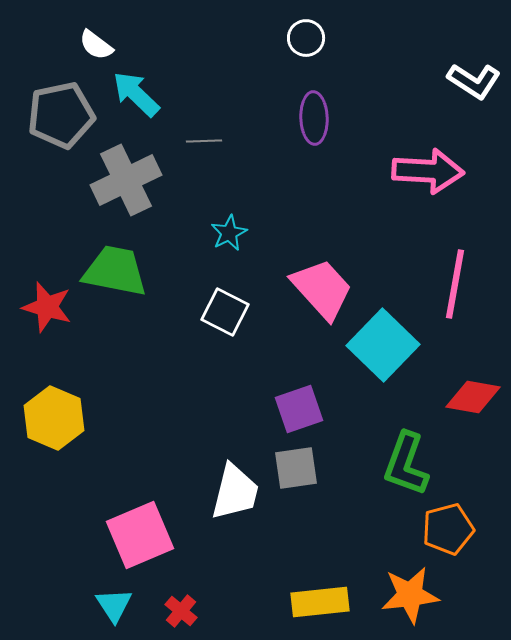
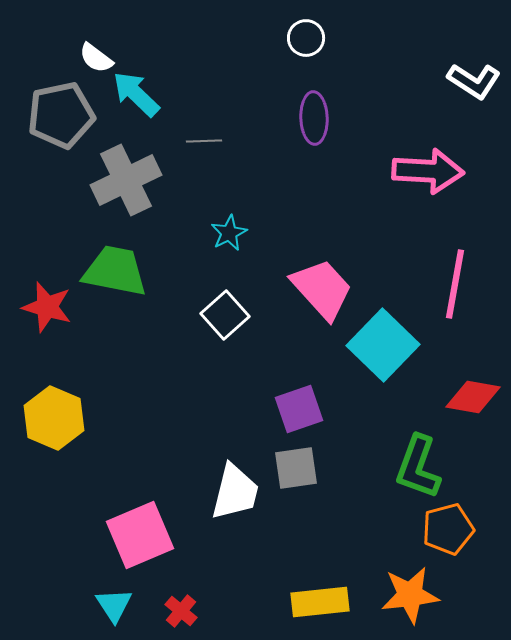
white semicircle: moved 13 px down
white square: moved 3 px down; rotated 21 degrees clockwise
green L-shape: moved 12 px right, 3 px down
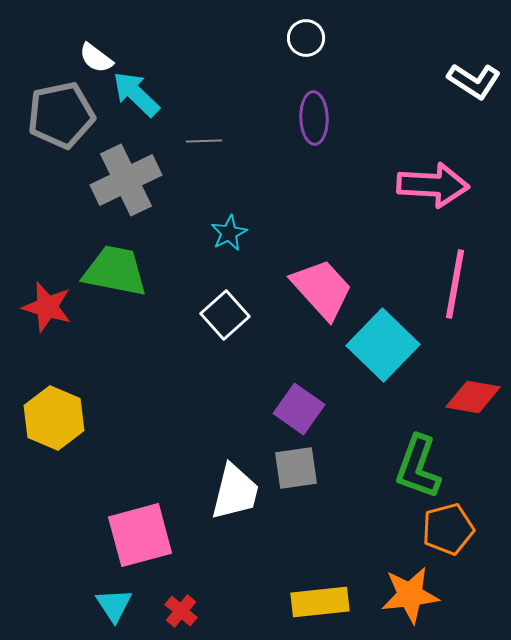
pink arrow: moved 5 px right, 14 px down
purple square: rotated 36 degrees counterclockwise
pink square: rotated 8 degrees clockwise
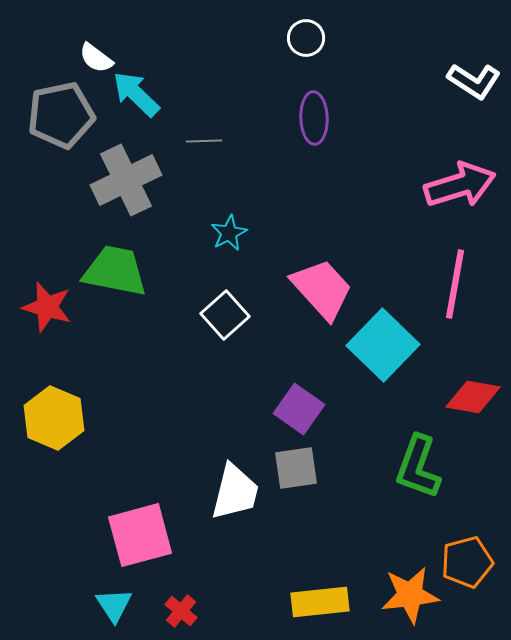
pink arrow: moved 27 px right; rotated 20 degrees counterclockwise
orange pentagon: moved 19 px right, 33 px down
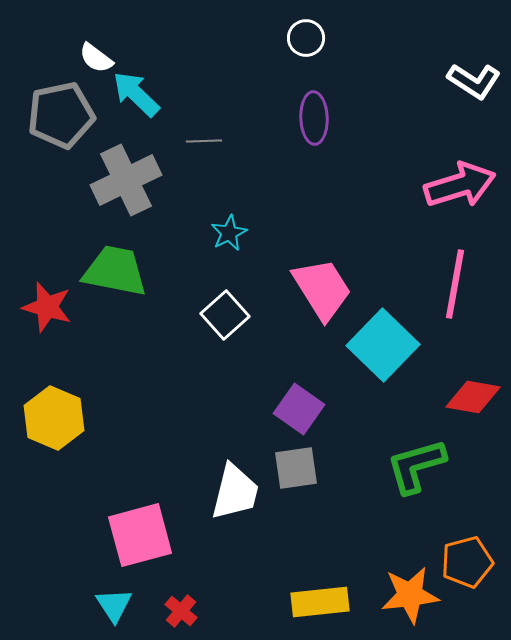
pink trapezoid: rotated 10 degrees clockwise
green L-shape: moved 2 px left, 1 px up; rotated 54 degrees clockwise
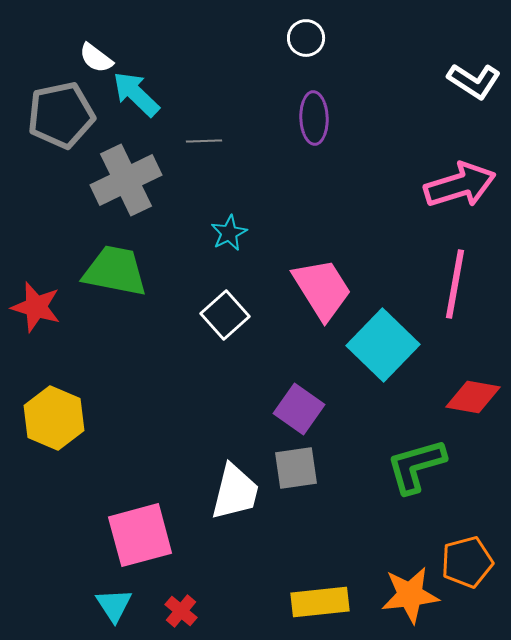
red star: moved 11 px left
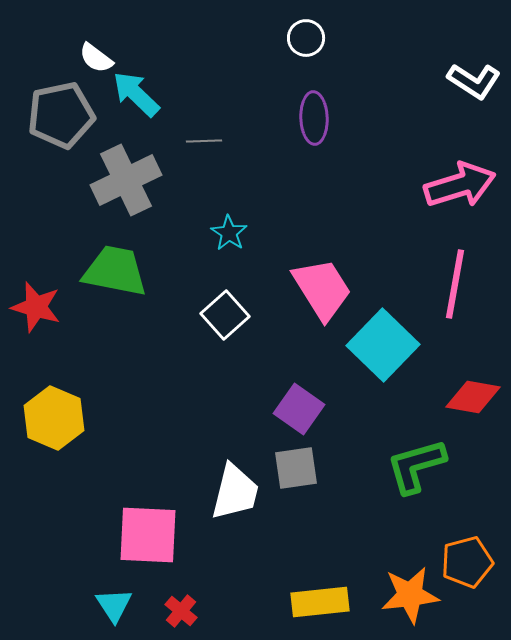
cyan star: rotated 12 degrees counterclockwise
pink square: moved 8 px right; rotated 18 degrees clockwise
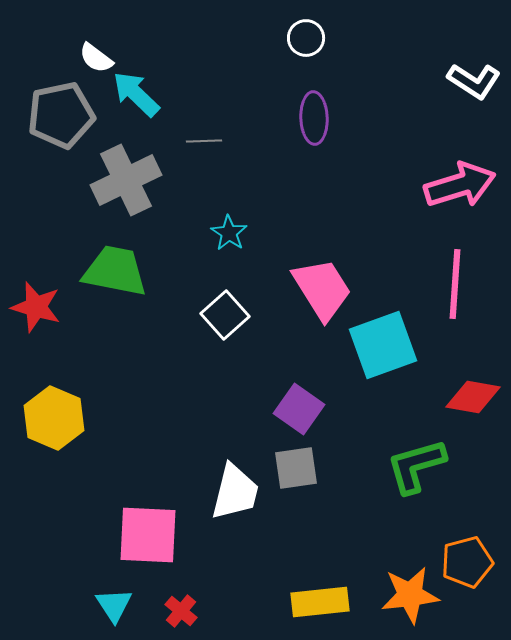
pink line: rotated 6 degrees counterclockwise
cyan square: rotated 26 degrees clockwise
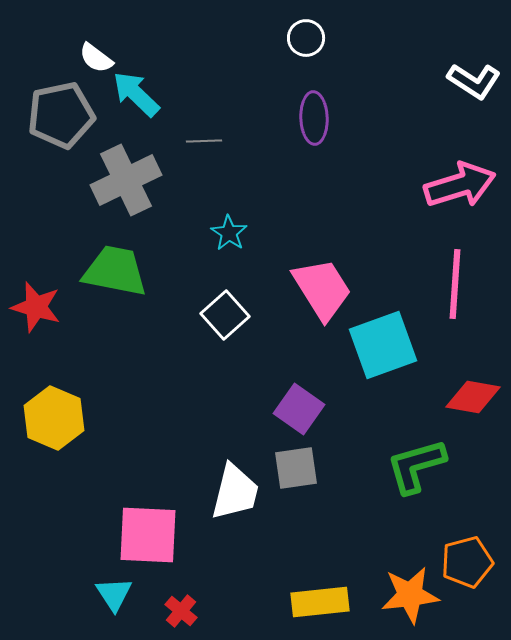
cyan triangle: moved 11 px up
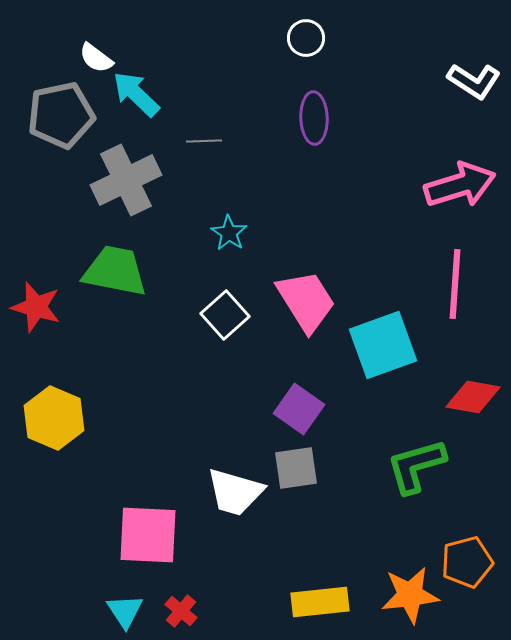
pink trapezoid: moved 16 px left, 12 px down
white trapezoid: rotated 92 degrees clockwise
cyan triangle: moved 11 px right, 17 px down
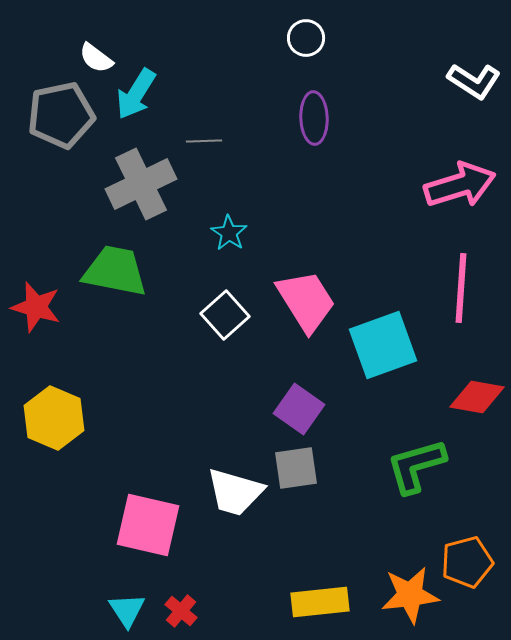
cyan arrow: rotated 102 degrees counterclockwise
gray cross: moved 15 px right, 4 px down
pink line: moved 6 px right, 4 px down
red diamond: moved 4 px right
pink square: moved 10 px up; rotated 10 degrees clockwise
cyan triangle: moved 2 px right, 1 px up
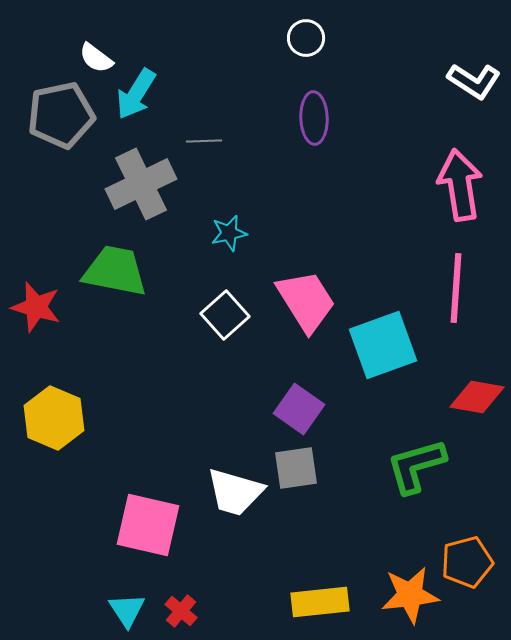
pink arrow: rotated 82 degrees counterclockwise
cyan star: rotated 27 degrees clockwise
pink line: moved 5 px left
